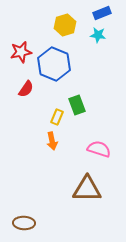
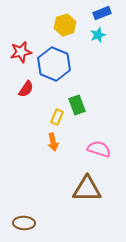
cyan star: rotated 28 degrees counterclockwise
orange arrow: moved 1 px right, 1 px down
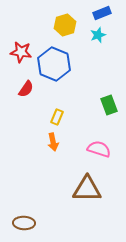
red star: rotated 20 degrees clockwise
green rectangle: moved 32 px right
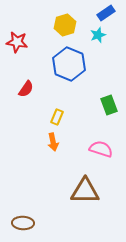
blue rectangle: moved 4 px right; rotated 12 degrees counterclockwise
red star: moved 4 px left, 10 px up
blue hexagon: moved 15 px right
pink semicircle: moved 2 px right
brown triangle: moved 2 px left, 2 px down
brown ellipse: moved 1 px left
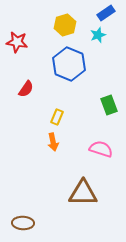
brown triangle: moved 2 px left, 2 px down
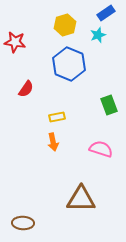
red star: moved 2 px left
yellow rectangle: rotated 56 degrees clockwise
brown triangle: moved 2 px left, 6 px down
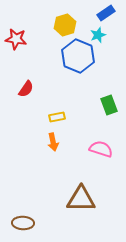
red star: moved 1 px right, 3 px up
blue hexagon: moved 9 px right, 8 px up
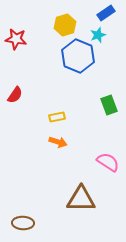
red semicircle: moved 11 px left, 6 px down
orange arrow: moved 5 px right; rotated 60 degrees counterclockwise
pink semicircle: moved 7 px right, 13 px down; rotated 15 degrees clockwise
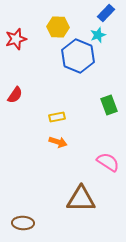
blue rectangle: rotated 12 degrees counterclockwise
yellow hexagon: moved 7 px left, 2 px down; rotated 20 degrees clockwise
red star: rotated 25 degrees counterclockwise
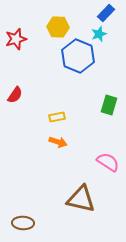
cyan star: moved 1 px right, 1 px up
green rectangle: rotated 36 degrees clockwise
brown triangle: rotated 12 degrees clockwise
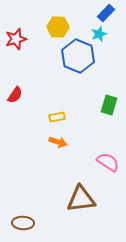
brown triangle: rotated 20 degrees counterclockwise
